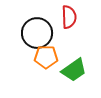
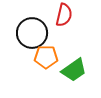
red semicircle: moved 5 px left, 2 px up; rotated 15 degrees clockwise
black circle: moved 5 px left
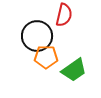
black circle: moved 5 px right, 3 px down
